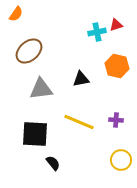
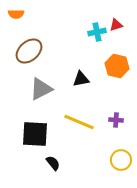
orange semicircle: rotated 56 degrees clockwise
gray triangle: rotated 20 degrees counterclockwise
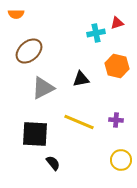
red triangle: moved 1 px right, 2 px up
cyan cross: moved 1 px left, 1 px down
gray triangle: moved 2 px right, 1 px up
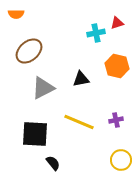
purple cross: rotated 16 degrees counterclockwise
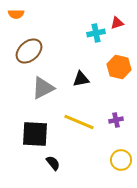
orange hexagon: moved 2 px right, 1 px down
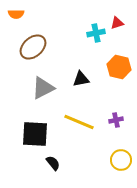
brown ellipse: moved 4 px right, 4 px up
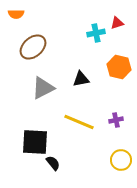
black square: moved 8 px down
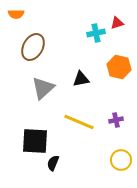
brown ellipse: rotated 20 degrees counterclockwise
gray triangle: rotated 15 degrees counterclockwise
black square: moved 1 px up
black semicircle: rotated 119 degrees counterclockwise
